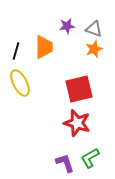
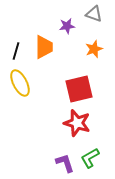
gray triangle: moved 15 px up
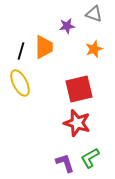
black line: moved 5 px right
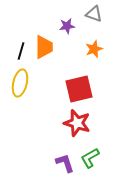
yellow ellipse: rotated 40 degrees clockwise
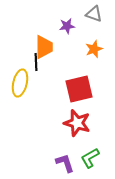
black line: moved 15 px right, 11 px down; rotated 18 degrees counterclockwise
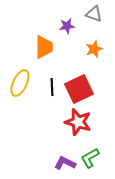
black line: moved 16 px right, 25 px down
yellow ellipse: rotated 12 degrees clockwise
red square: rotated 12 degrees counterclockwise
red star: moved 1 px right, 1 px up
purple L-shape: rotated 45 degrees counterclockwise
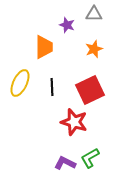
gray triangle: rotated 18 degrees counterclockwise
purple star: moved 1 px up; rotated 28 degrees clockwise
red square: moved 11 px right, 1 px down
red star: moved 4 px left
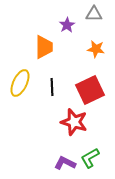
purple star: rotated 21 degrees clockwise
orange star: moved 2 px right; rotated 30 degrees clockwise
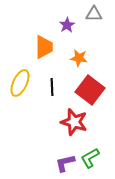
orange star: moved 17 px left, 9 px down
red square: rotated 28 degrees counterclockwise
purple L-shape: rotated 40 degrees counterclockwise
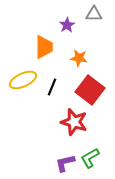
yellow ellipse: moved 3 px right, 3 px up; rotated 40 degrees clockwise
black line: rotated 24 degrees clockwise
